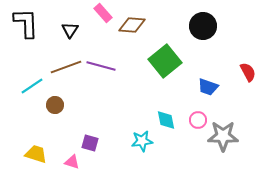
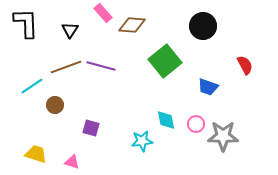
red semicircle: moved 3 px left, 7 px up
pink circle: moved 2 px left, 4 px down
purple square: moved 1 px right, 15 px up
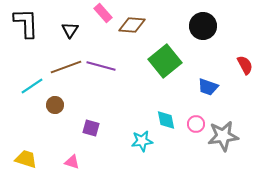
gray star: rotated 8 degrees counterclockwise
yellow trapezoid: moved 10 px left, 5 px down
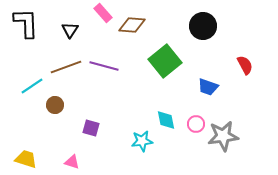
purple line: moved 3 px right
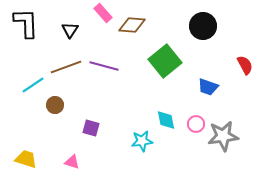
cyan line: moved 1 px right, 1 px up
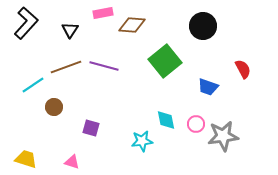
pink rectangle: rotated 60 degrees counterclockwise
black L-shape: rotated 44 degrees clockwise
red semicircle: moved 2 px left, 4 px down
brown circle: moved 1 px left, 2 px down
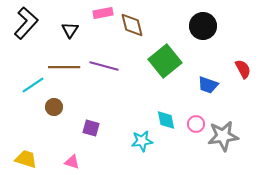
brown diamond: rotated 72 degrees clockwise
brown line: moved 2 px left; rotated 20 degrees clockwise
blue trapezoid: moved 2 px up
